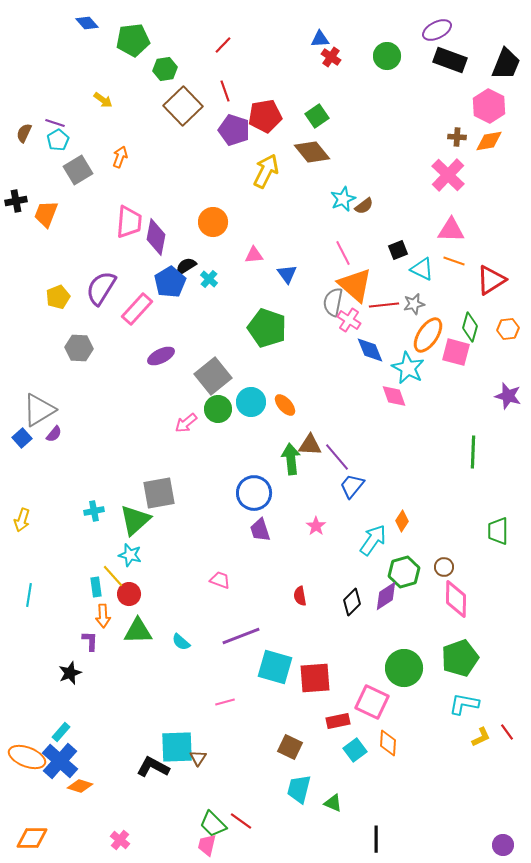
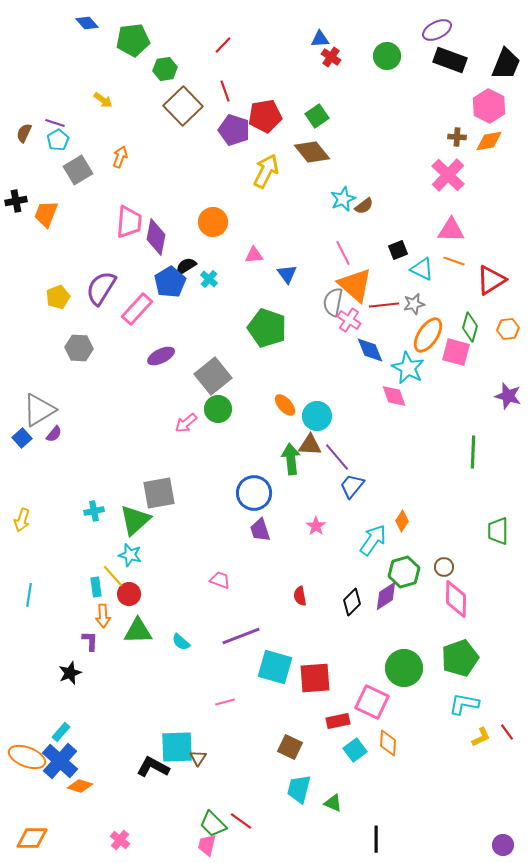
cyan circle at (251, 402): moved 66 px right, 14 px down
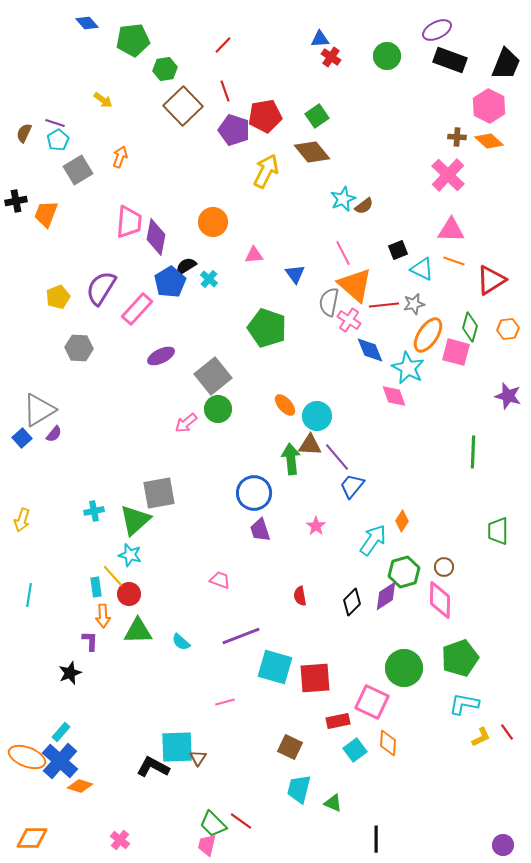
orange diamond at (489, 141): rotated 52 degrees clockwise
blue triangle at (287, 274): moved 8 px right
gray semicircle at (333, 302): moved 4 px left
pink diamond at (456, 599): moved 16 px left, 1 px down
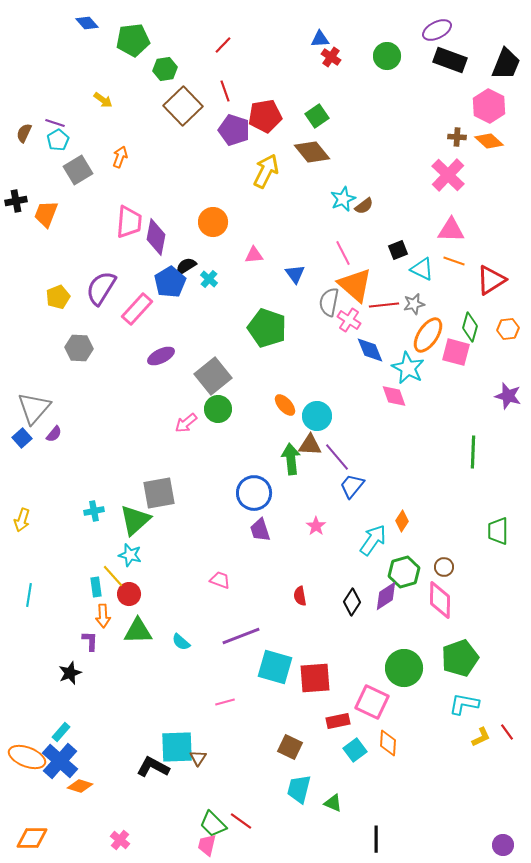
gray triangle at (39, 410): moved 5 px left, 2 px up; rotated 18 degrees counterclockwise
black diamond at (352, 602): rotated 12 degrees counterclockwise
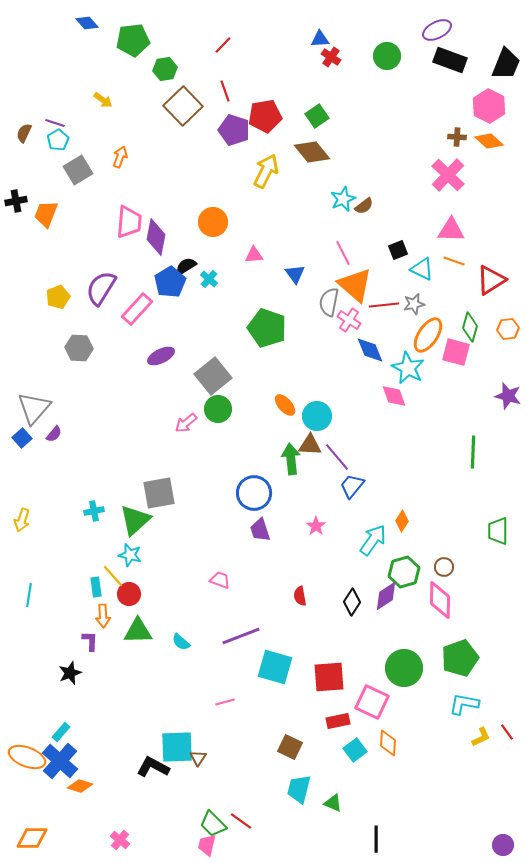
red square at (315, 678): moved 14 px right, 1 px up
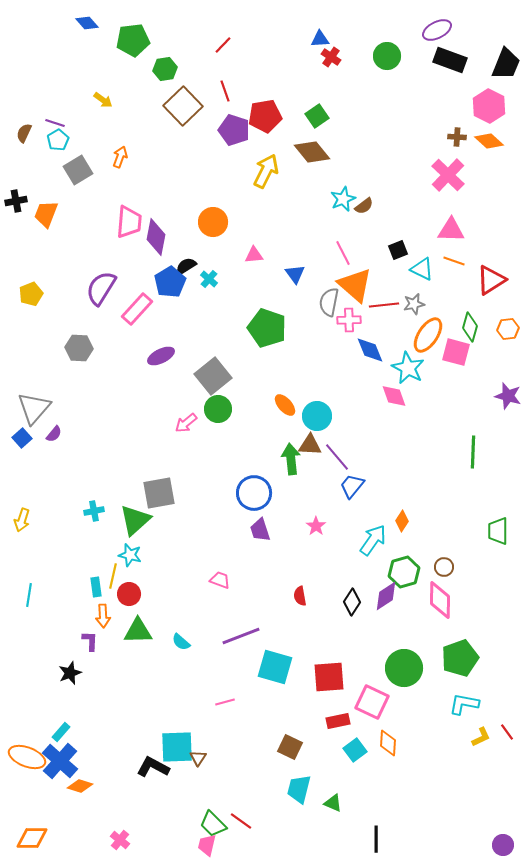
yellow pentagon at (58, 297): moved 27 px left, 3 px up
pink cross at (349, 320): rotated 35 degrees counterclockwise
yellow line at (113, 576): rotated 55 degrees clockwise
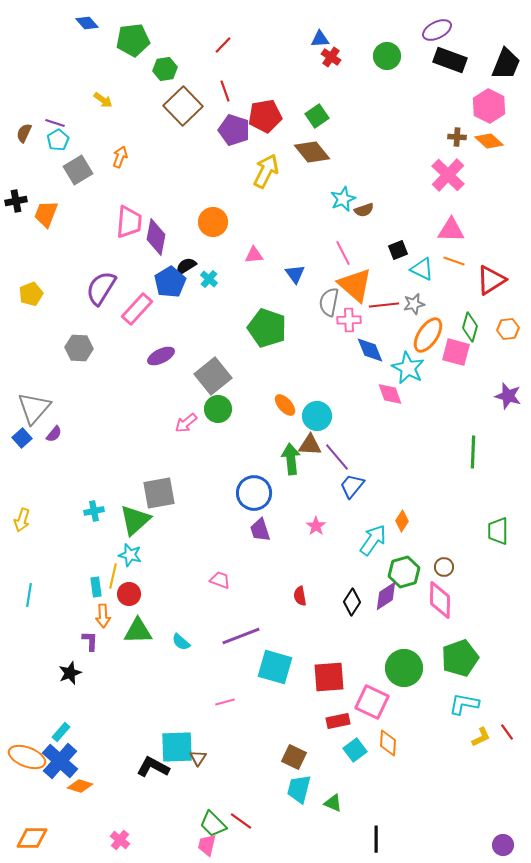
brown semicircle at (364, 206): moved 4 px down; rotated 18 degrees clockwise
pink diamond at (394, 396): moved 4 px left, 2 px up
brown square at (290, 747): moved 4 px right, 10 px down
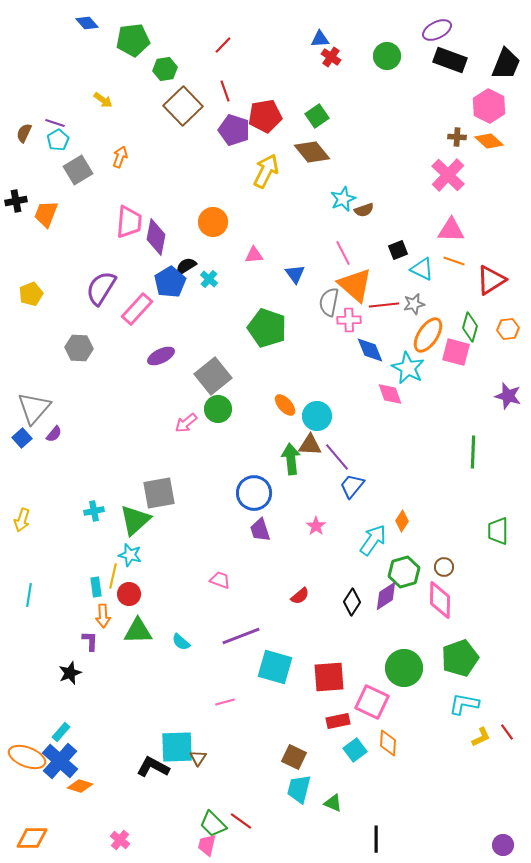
red semicircle at (300, 596): rotated 120 degrees counterclockwise
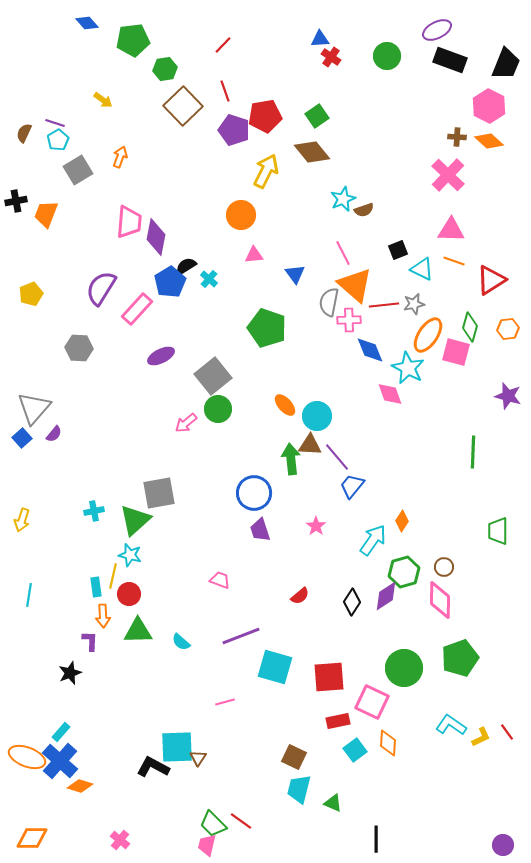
orange circle at (213, 222): moved 28 px right, 7 px up
cyan L-shape at (464, 704): moved 13 px left, 21 px down; rotated 24 degrees clockwise
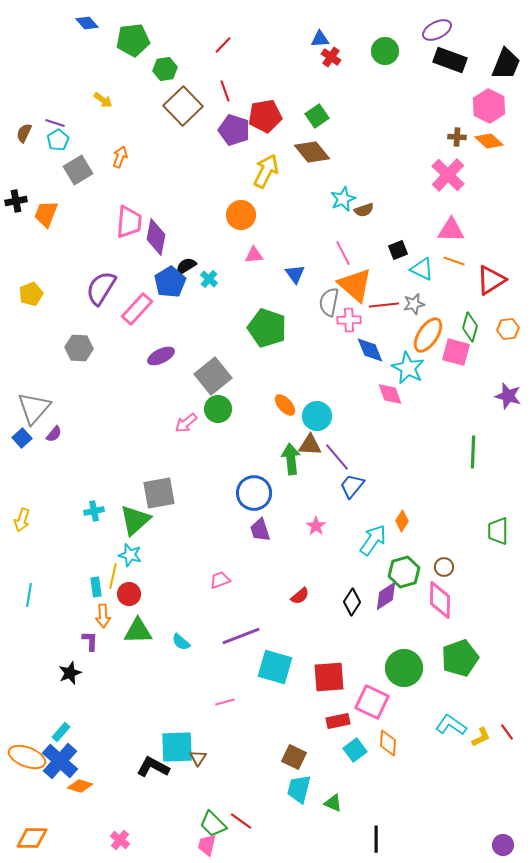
green circle at (387, 56): moved 2 px left, 5 px up
pink trapezoid at (220, 580): rotated 40 degrees counterclockwise
